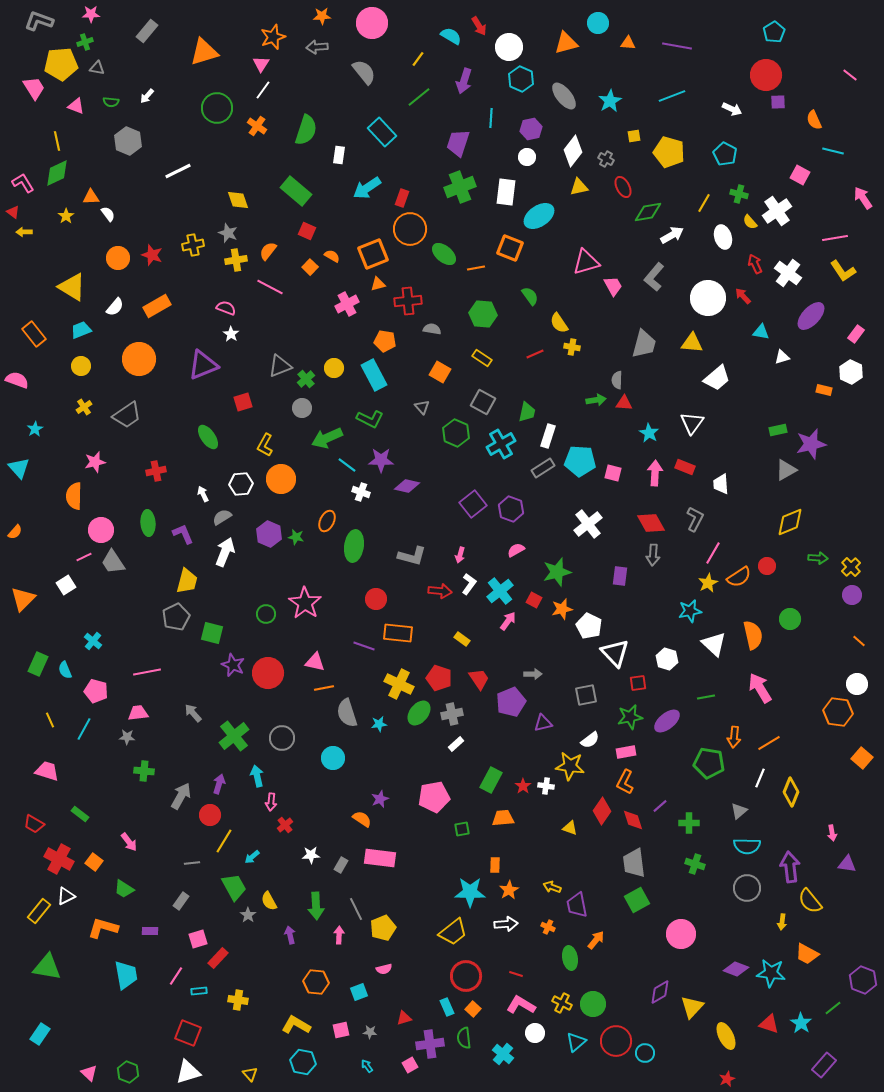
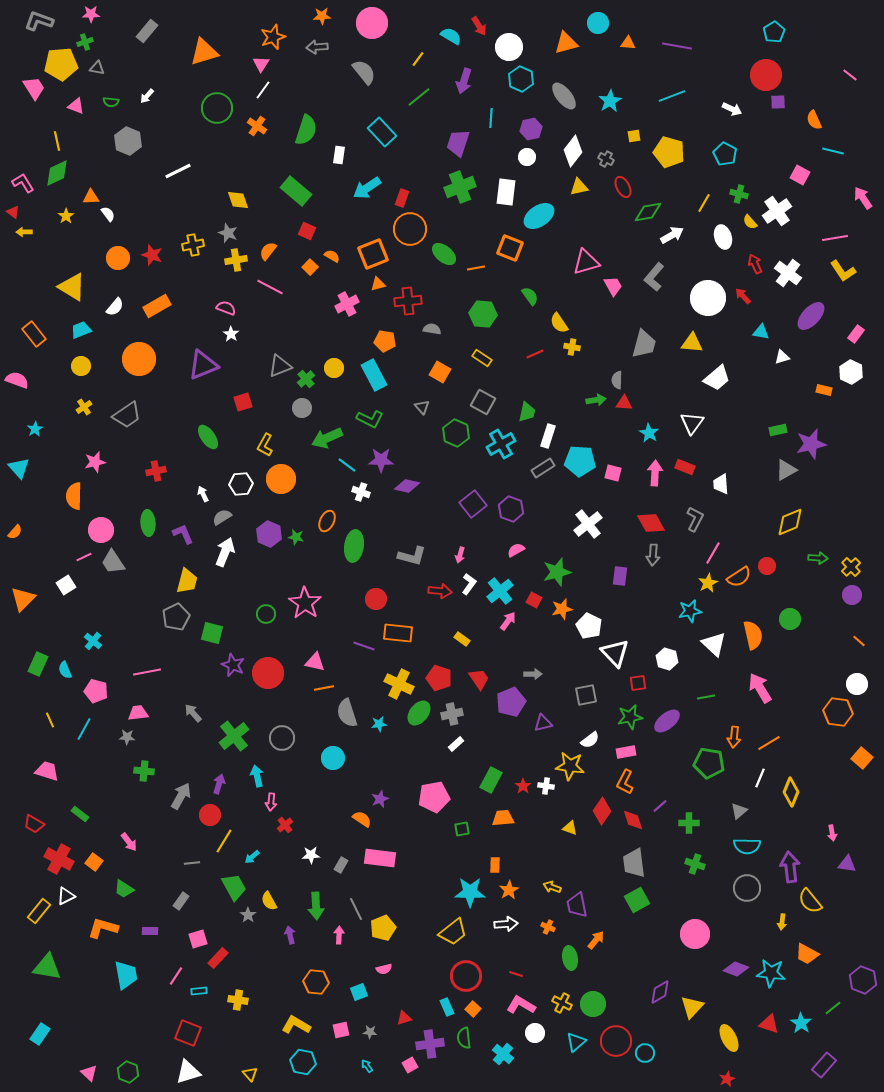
pink circle at (681, 934): moved 14 px right
yellow ellipse at (726, 1036): moved 3 px right, 2 px down
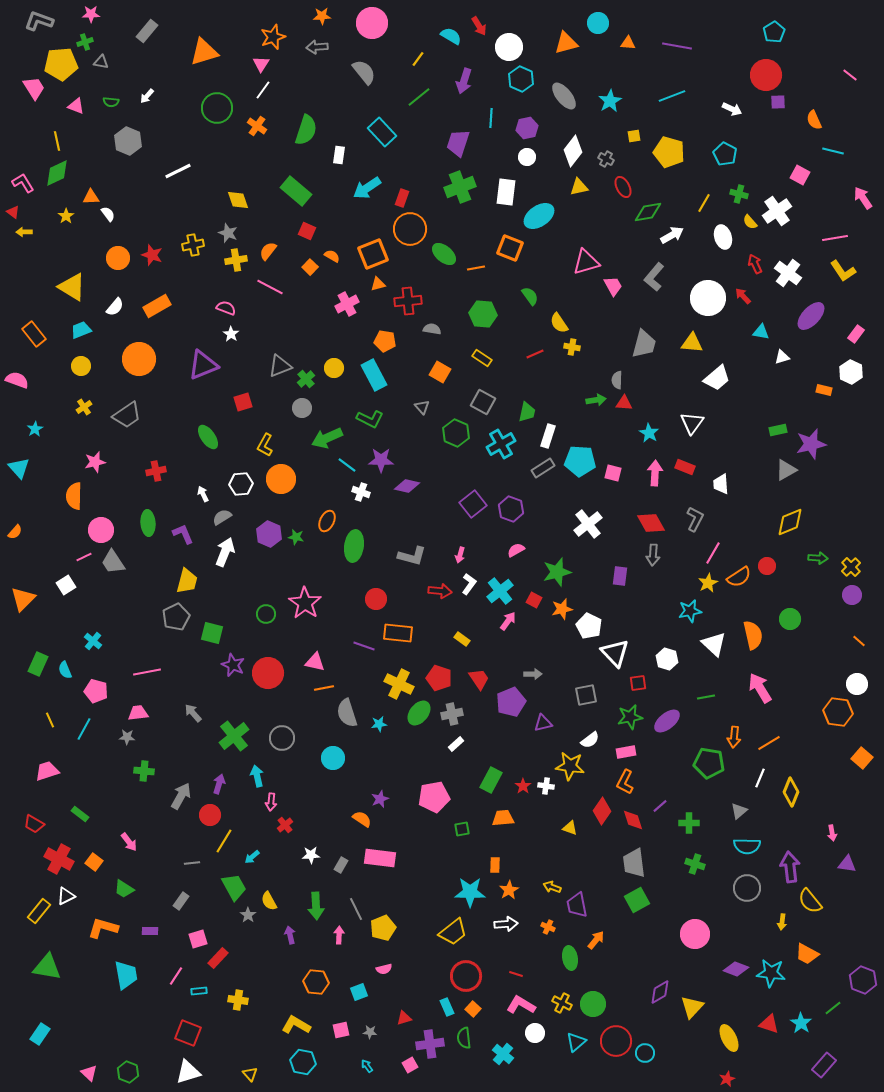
gray triangle at (97, 68): moved 4 px right, 6 px up
purple hexagon at (531, 129): moved 4 px left, 1 px up
pink trapezoid at (47, 771): rotated 35 degrees counterclockwise
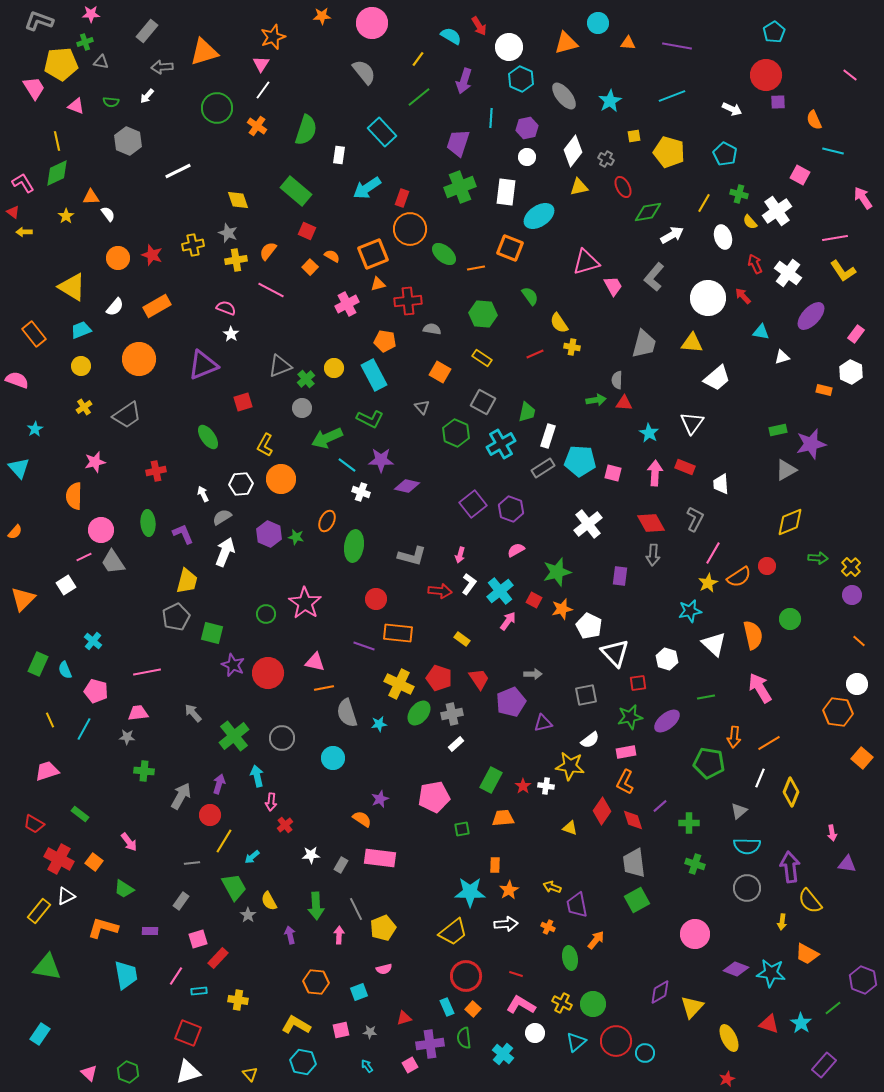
gray arrow at (317, 47): moved 155 px left, 20 px down
pink line at (270, 287): moved 1 px right, 3 px down
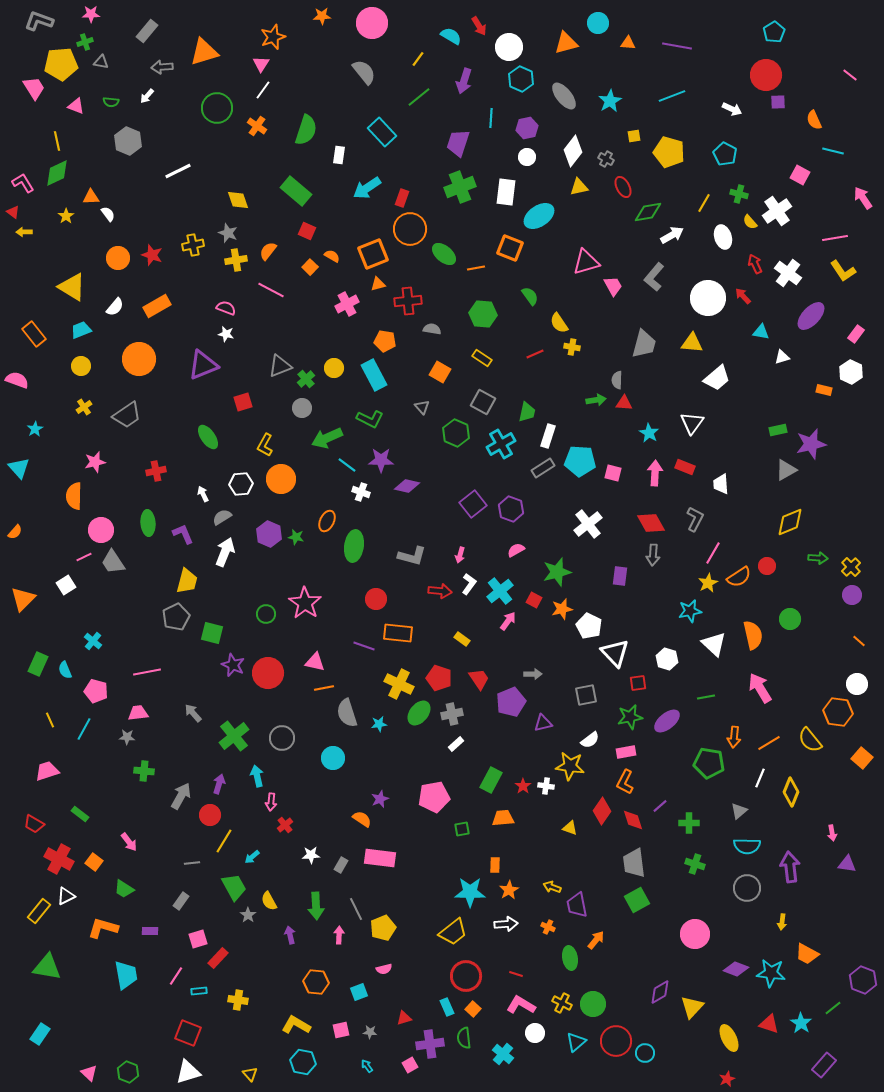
white star at (231, 334): moved 5 px left; rotated 21 degrees counterclockwise
yellow semicircle at (810, 901): moved 161 px up
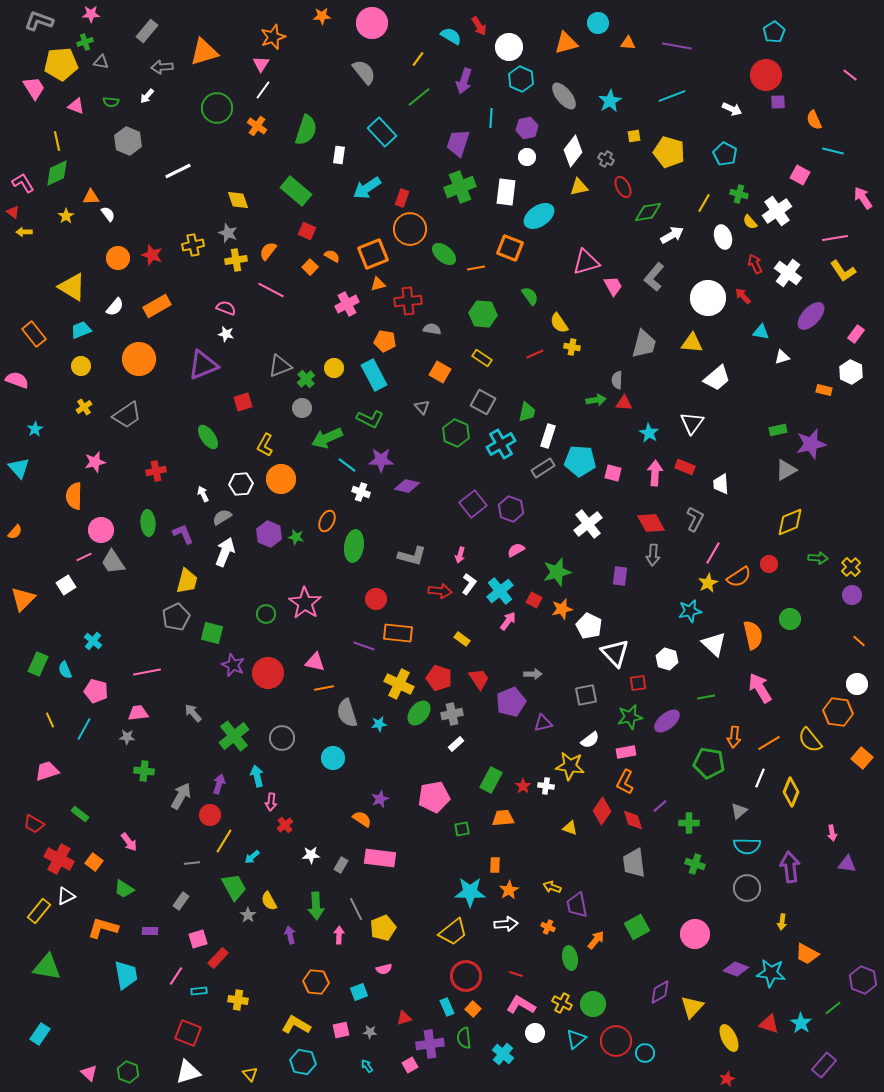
red circle at (767, 566): moved 2 px right, 2 px up
green square at (637, 900): moved 27 px down
cyan triangle at (576, 1042): moved 3 px up
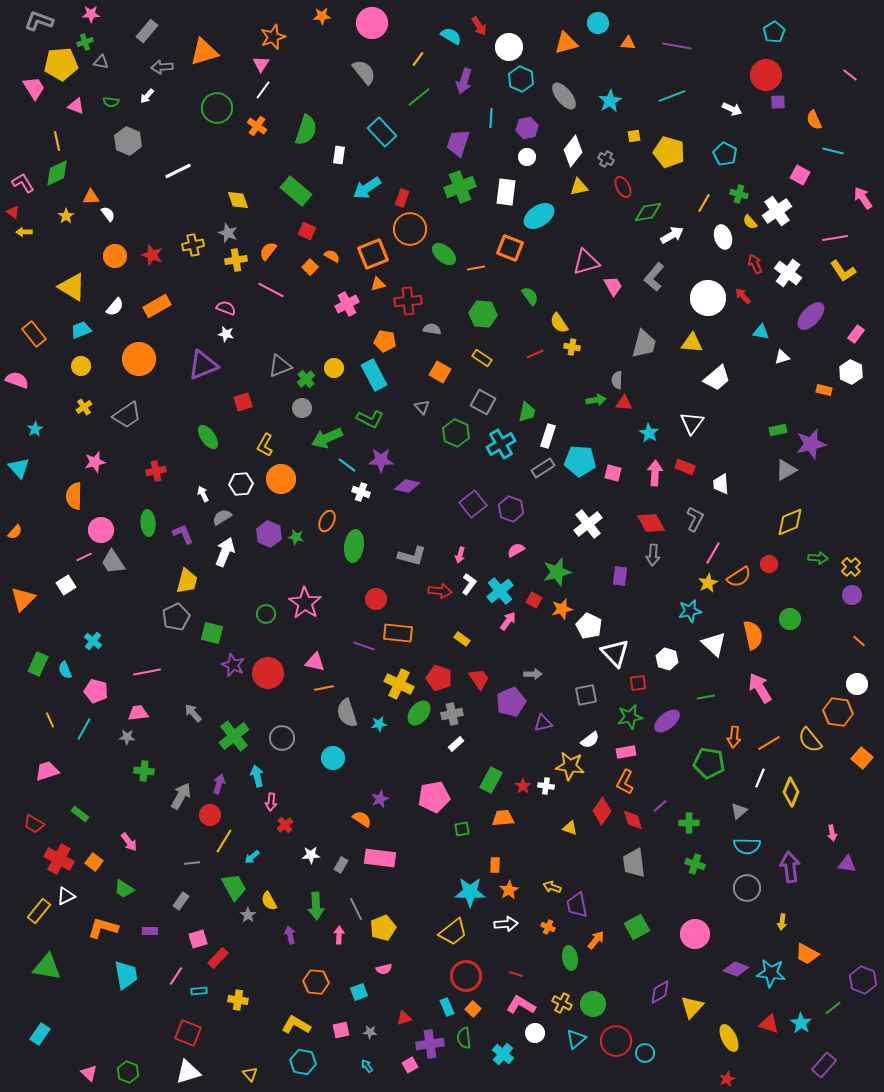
orange circle at (118, 258): moved 3 px left, 2 px up
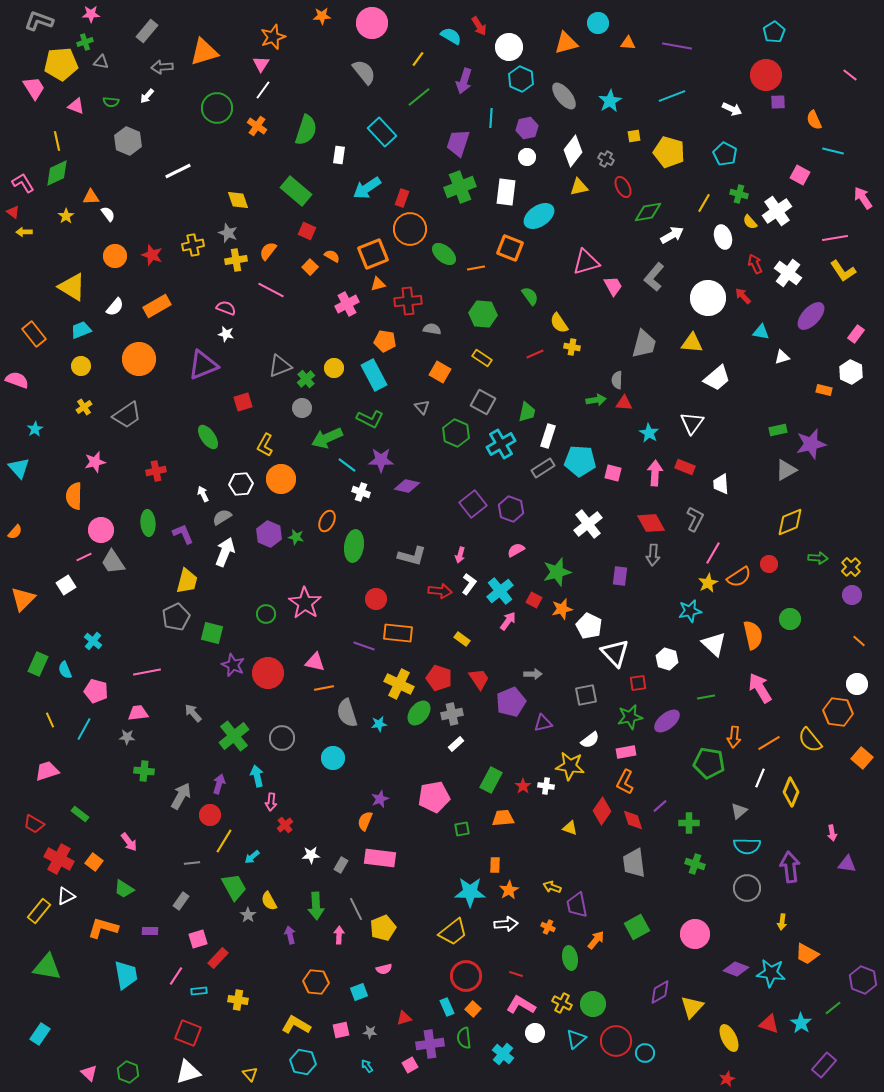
orange semicircle at (362, 819): moved 3 px right, 2 px down; rotated 102 degrees counterclockwise
